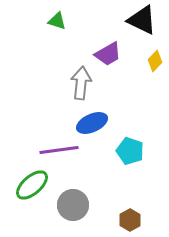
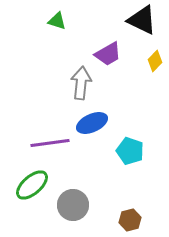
purple line: moved 9 px left, 7 px up
brown hexagon: rotated 15 degrees clockwise
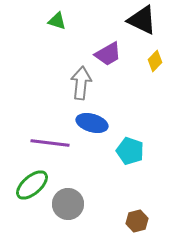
blue ellipse: rotated 40 degrees clockwise
purple line: rotated 15 degrees clockwise
gray circle: moved 5 px left, 1 px up
brown hexagon: moved 7 px right, 1 px down
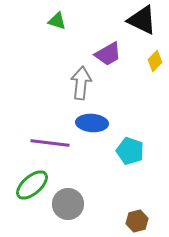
blue ellipse: rotated 12 degrees counterclockwise
